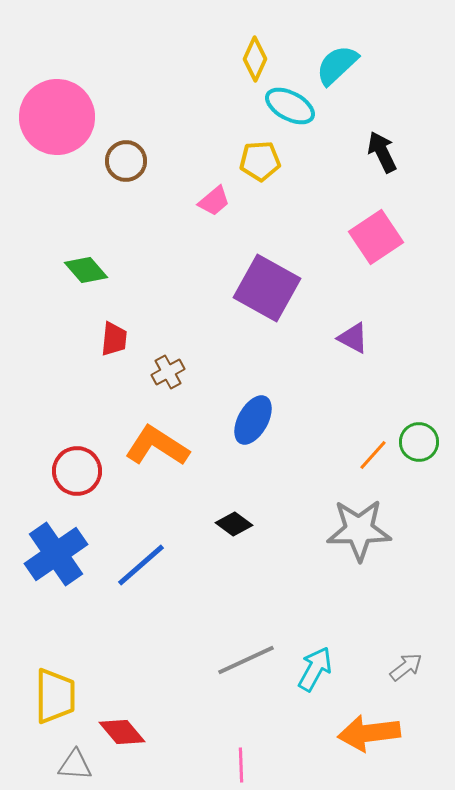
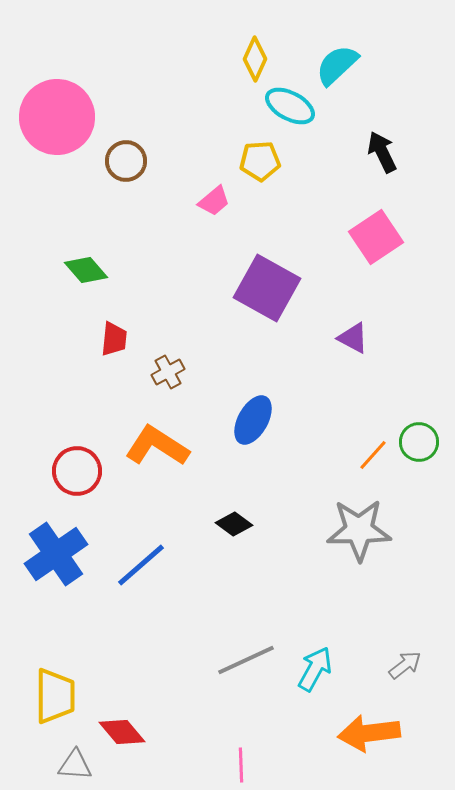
gray arrow: moved 1 px left, 2 px up
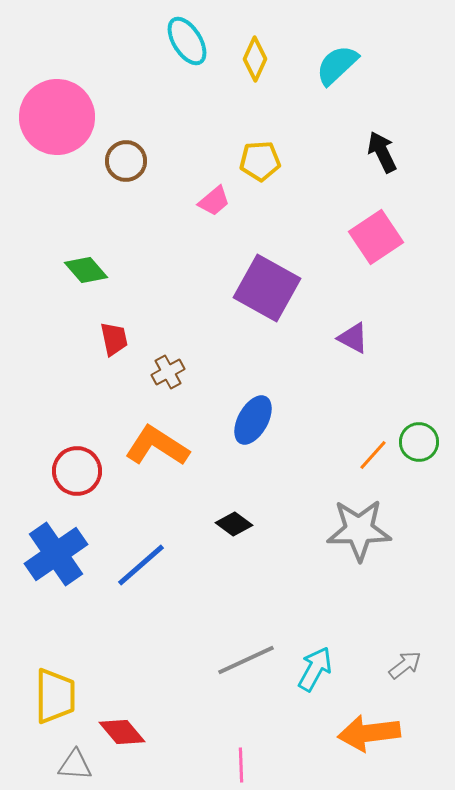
cyan ellipse: moved 103 px left, 65 px up; rotated 30 degrees clockwise
red trapezoid: rotated 18 degrees counterclockwise
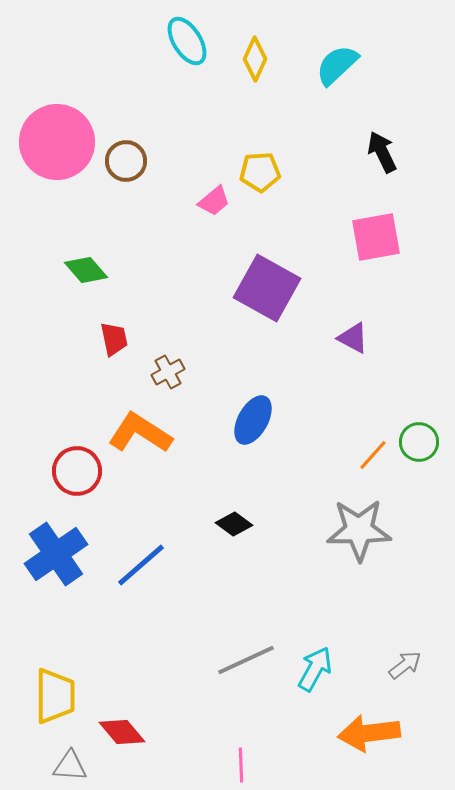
pink circle: moved 25 px down
yellow pentagon: moved 11 px down
pink square: rotated 24 degrees clockwise
orange L-shape: moved 17 px left, 13 px up
gray triangle: moved 5 px left, 1 px down
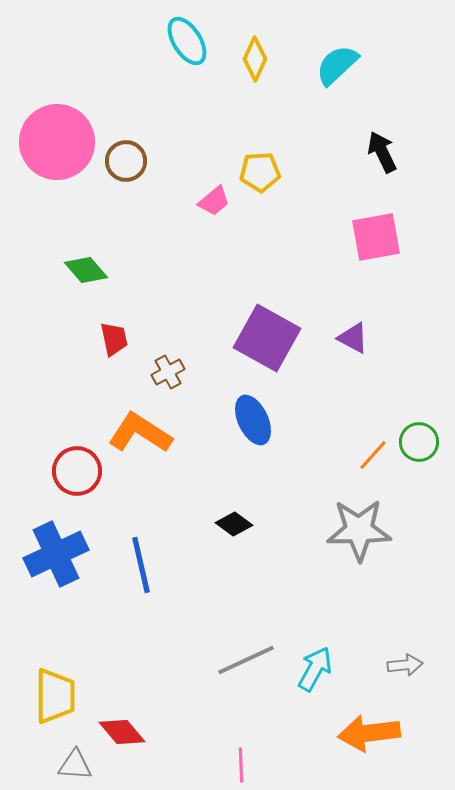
purple square: moved 50 px down
blue ellipse: rotated 54 degrees counterclockwise
blue cross: rotated 10 degrees clockwise
blue line: rotated 62 degrees counterclockwise
gray arrow: rotated 32 degrees clockwise
gray triangle: moved 5 px right, 1 px up
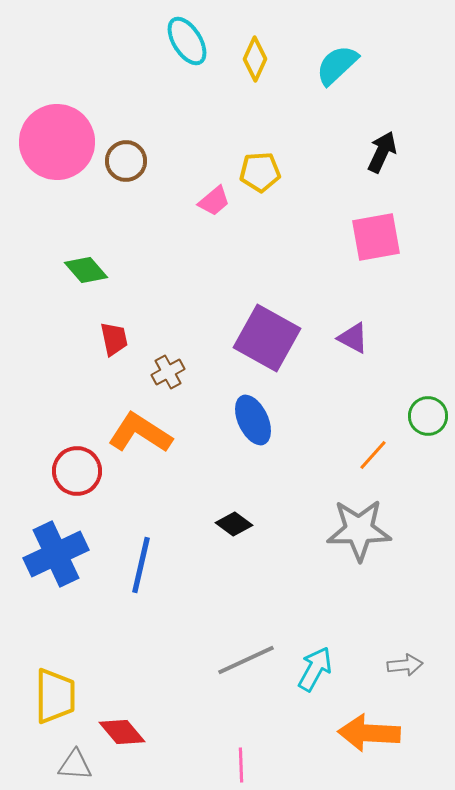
black arrow: rotated 51 degrees clockwise
green circle: moved 9 px right, 26 px up
blue line: rotated 26 degrees clockwise
orange arrow: rotated 10 degrees clockwise
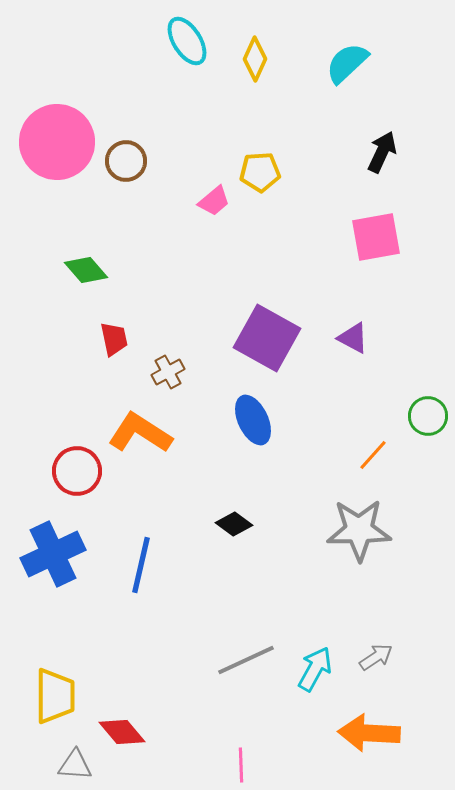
cyan semicircle: moved 10 px right, 2 px up
blue cross: moved 3 px left
gray arrow: moved 29 px left, 8 px up; rotated 28 degrees counterclockwise
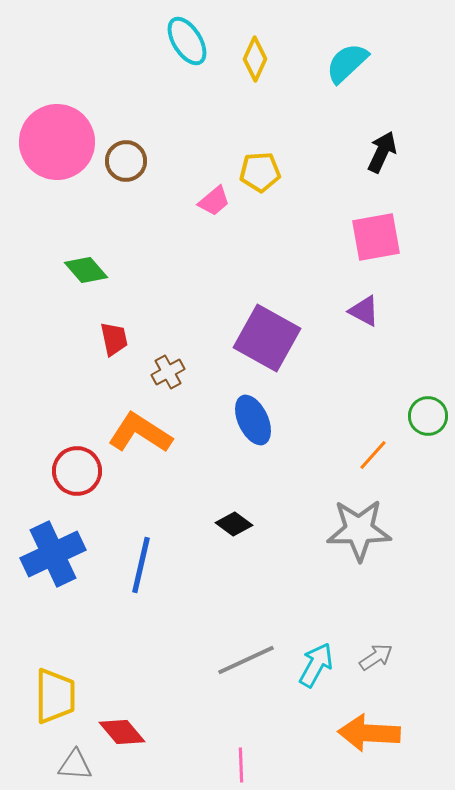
purple triangle: moved 11 px right, 27 px up
cyan arrow: moved 1 px right, 4 px up
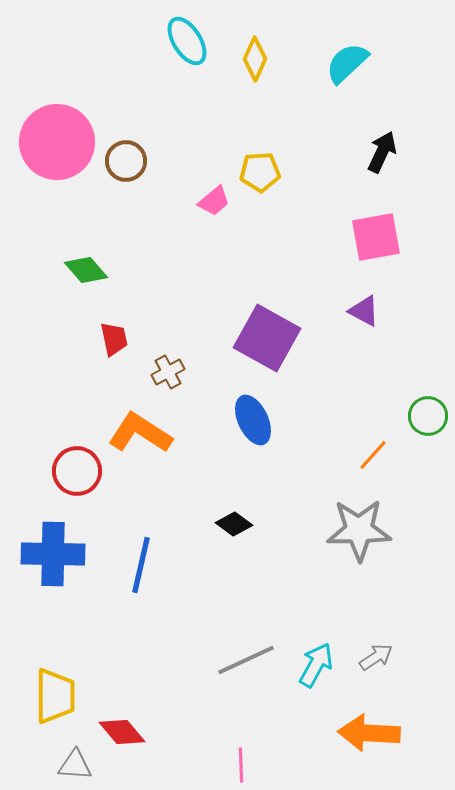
blue cross: rotated 26 degrees clockwise
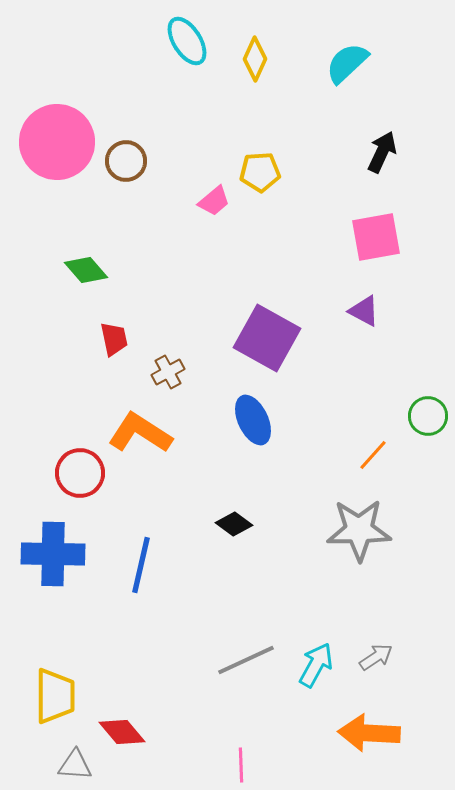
red circle: moved 3 px right, 2 px down
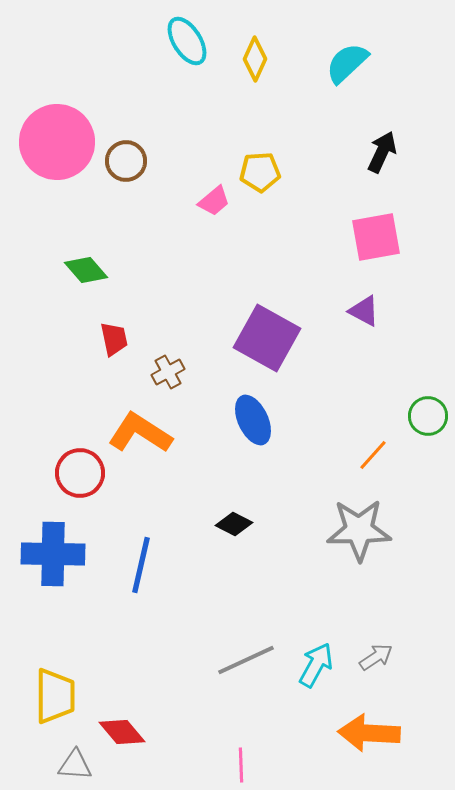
black diamond: rotated 9 degrees counterclockwise
